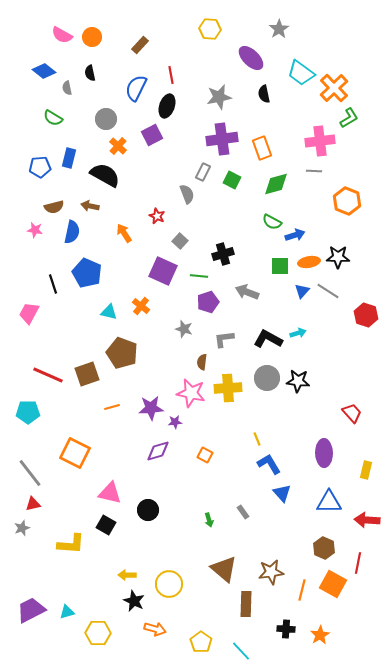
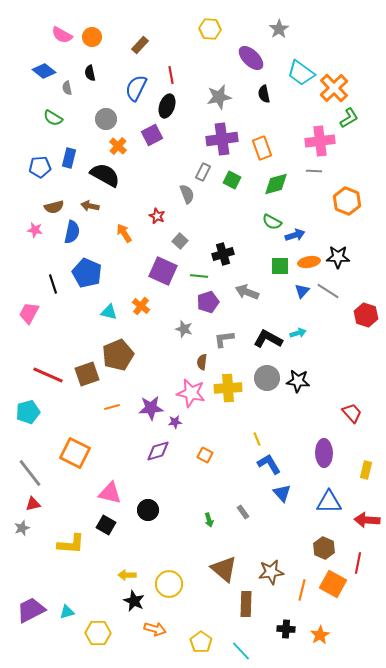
brown pentagon at (122, 353): moved 4 px left, 2 px down; rotated 28 degrees clockwise
cyan pentagon at (28, 412): rotated 15 degrees counterclockwise
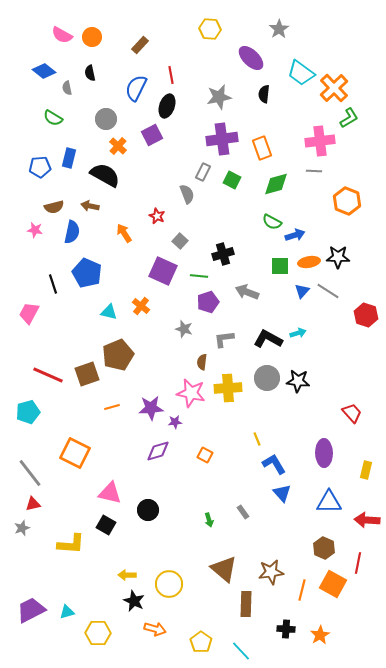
black semicircle at (264, 94): rotated 18 degrees clockwise
blue L-shape at (269, 464): moved 5 px right
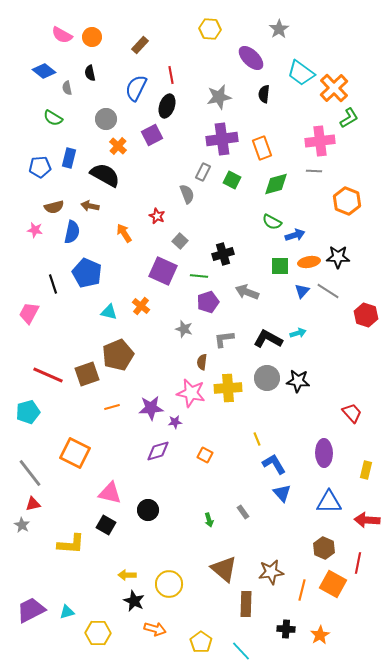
gray star at (22, 528): moved 3 px up; rotated 21 degrees counterclockwise
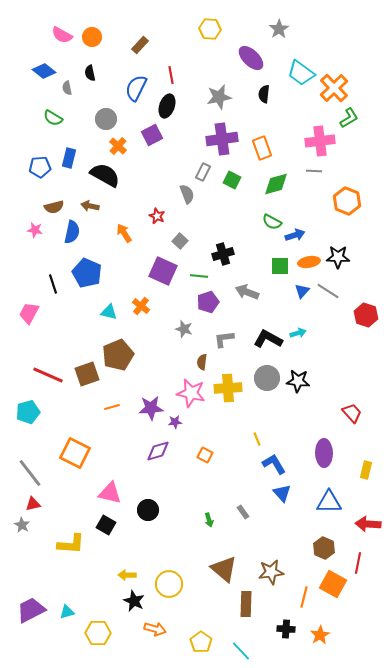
red arrow at (367, 520): moved 1 px right, 4 px down
orange line at (302, 590): moved 2 px right, 7 px down
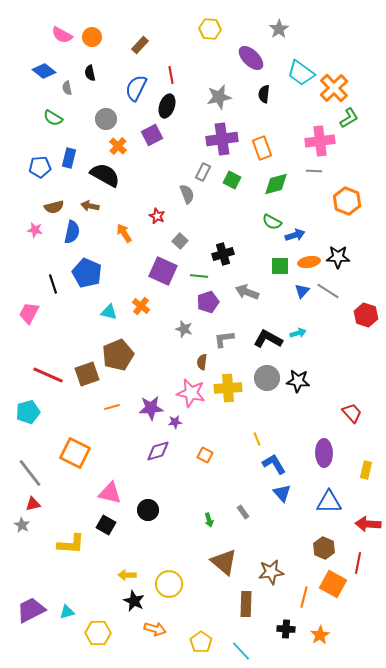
brown triangle at (224, 569): moved 7 px up
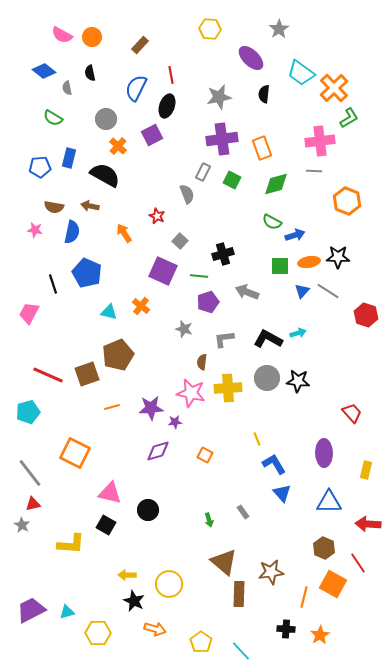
brown semicircle at (54, 207): rotated 24 degrees clockwise
red line at (358, 563): rotated 45 degrees counterclockwise
brown rectangle at (246, 604): moved 7 px left, 10 px up
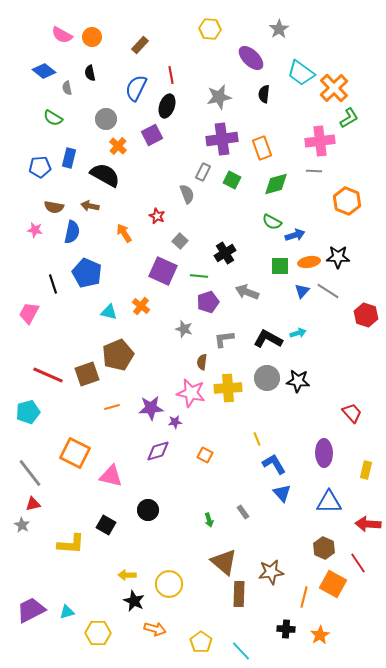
black cross at (223, 254): moved 2 px right, 1 px up; rotated 15 degrees counterclockwise
pink triangle at (110, 493): moved 1 px right, 17 px up
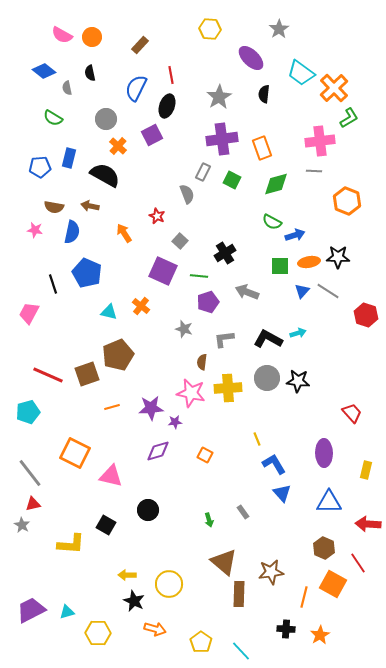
gray star at (219, 97): rotated 20 degrees counterclockwise
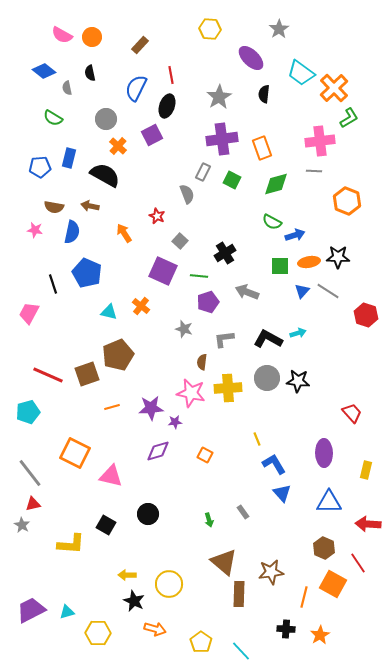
black circle at (148, 510): moved 4 px down
